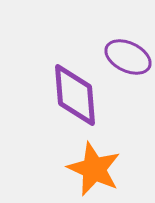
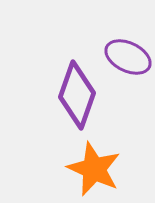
purple diamond: moved 2 px right; rotated 24 degrees clockwise
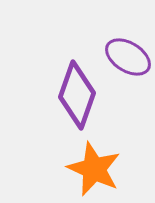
purple ellipse: rotated 6 degrees clockwise
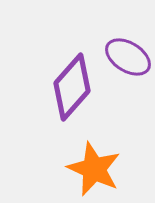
purple diamond: moved 5 px left, 8 px up; rotated 22 degrees clockwise
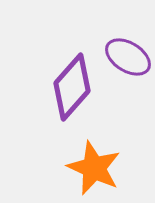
orange star: moved 1 px up
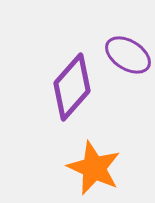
purple ellipse: moved 2 px up
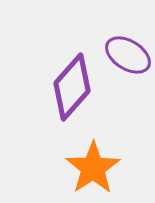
orange star: moved 1 px left; rotated 14 degrees clockwise
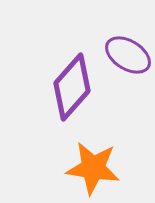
orange star: rotated 30 degrees counterclockwise
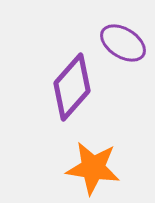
purple ellipse: moved 5 px left, 12 px up
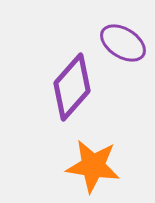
orange star: moved 2 px up
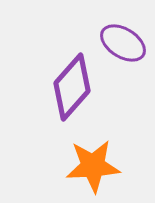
orange star: rotated 12 degrees counterclockwise
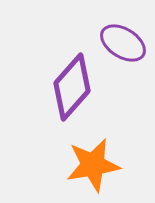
orange star: moved 1 px up; rotated 6 degrees counterclockwise
